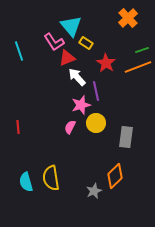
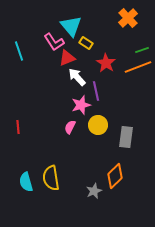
yellow circle: moved 2 px right, 2 px down
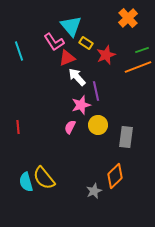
red star: moved 8 px up; rotated 18 degrees clockwise
yellow semicircle: moved 7 px left; rotated 30 degrees counterclockwise
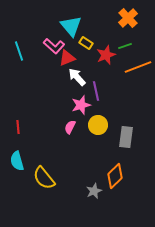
pink L-shape: moved 4 px down; rotated 15 degrees counterclockwise
green line: moved 17 px left, 4 px up
cyan semicircle: moved 9 px left, 21 px up
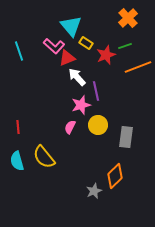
yellow semicircle: moved 21 px up
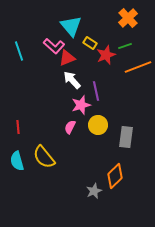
yellow rectangle: moved 4 px right
white arrow: moved 5 px left, 3 px down
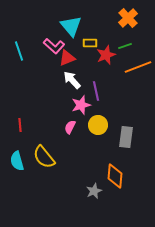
yellow rectangle: rotated 32 degrees counterclockwise
red line: moved 2 px right, 2 px up
orange diamond: rotated 40 degrees counterclockwise
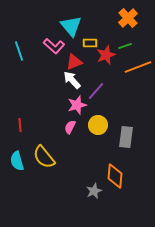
red triangle: moved 7 px right, 4 px down
purple line: rotated 54 degrees clockwise
pink star: moved 4 px left
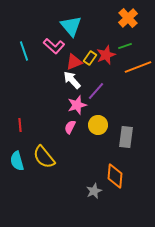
yellow rectangle: moved 15 px down; rotated 56 degrees counterclockwise
cyan line: moved 5 px right
